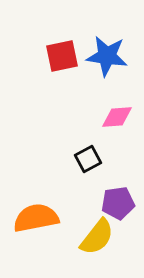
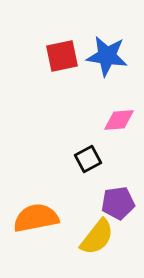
pink diamond: moved 2 px right, 3 px down
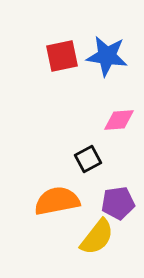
orange semicircle: moved 21 px right, 17 px up
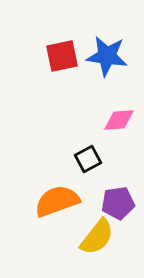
orange semicircle: rotated 9 degrees counterclockwise
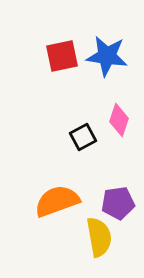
pink diamond: rotated 68 degrees counterclockwise
black square: moved 5 px left, 22 px up
yellow semicircle: moved 2 px right; rotated 48 degrees counterclockwise
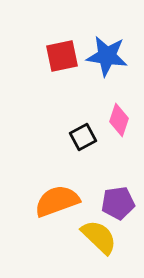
yellow semicircle: rotated 36 degrees counterclockwise
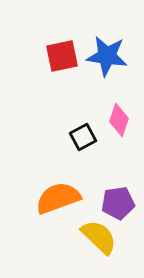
orange semicircle: moved 1 px right, 3 px up
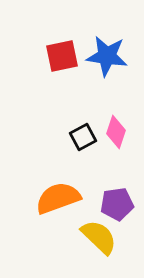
pink diamond: moved 3 px left, 12 px down
purple pentagon: moved 1 px left, 1 px down
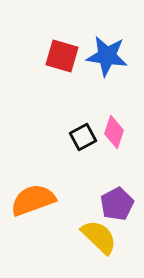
red square: rotated 28 degrees clockwise
pink diamond: moved 2 px left
orange semicircle: moved 25 px left, 2 px down
purple pentagon: rotated 20 degrees counterclockwise
